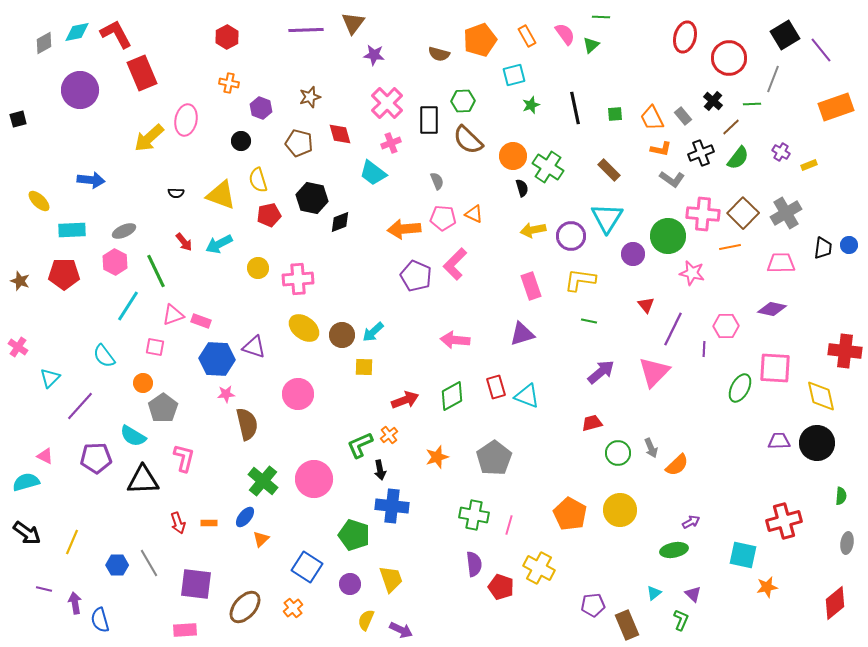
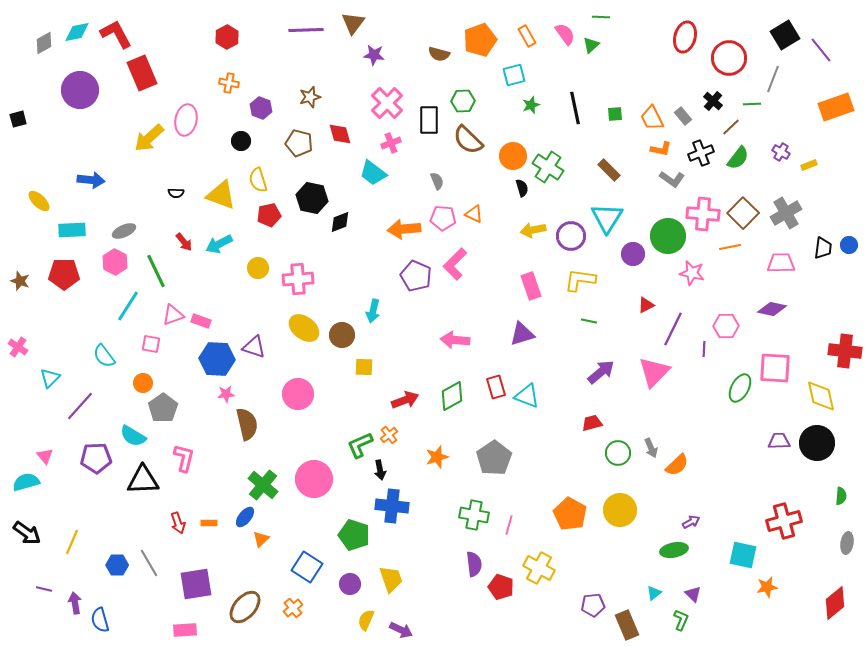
red triangle at (646, 305): rotated 42 degrees clockwise
cyan arrow at (373, 332): moved 21 px up; rotated 35 degrees counterclockwise
pink square at (155, 347): moved 4 px left, 3 px up
pink triangle at (45, 456): rotated 24 degrees clockwise
green cross at (263, 481): moved 4 px down
purple square at (196, 584): rotated 16 degrees counterclockwise
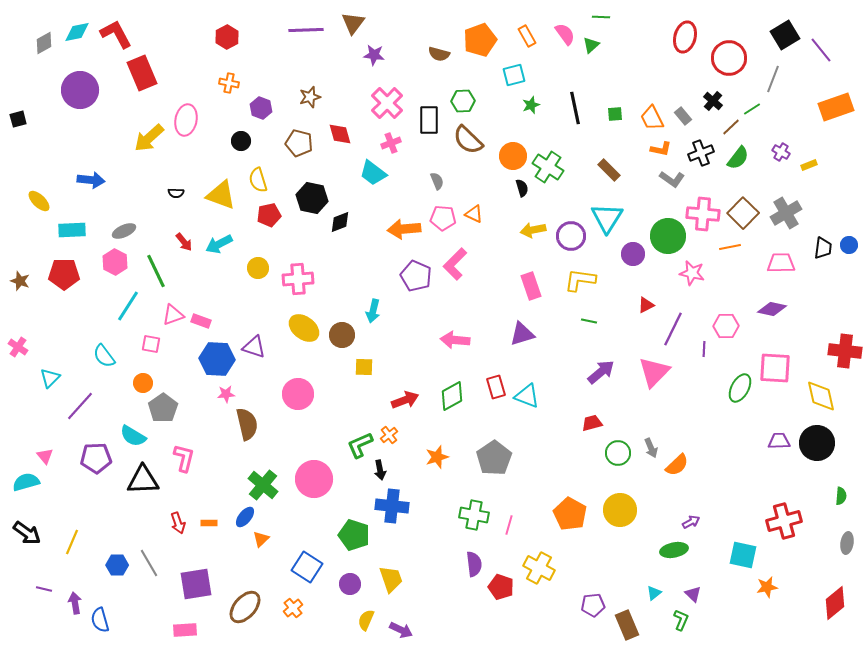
green line at (752, 104): moved 5 px down; rotated 30 degrees counterclockwise
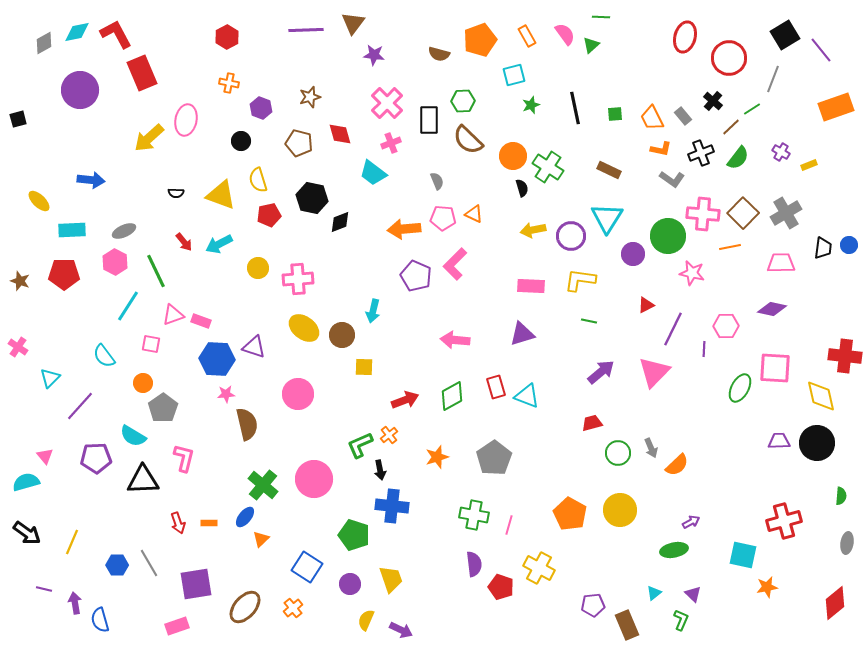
brown rectangle at (609, 170): rotated 20 degrees counterclockwise
pink rectangle at (531, 286): rotated 68 degrees counterclockwise
red cross at (845, 351): moved 5 px down
pink rectangle at (185, 630): moved 8 px left, 4 px up; rotated 15 degrees counterclockwise
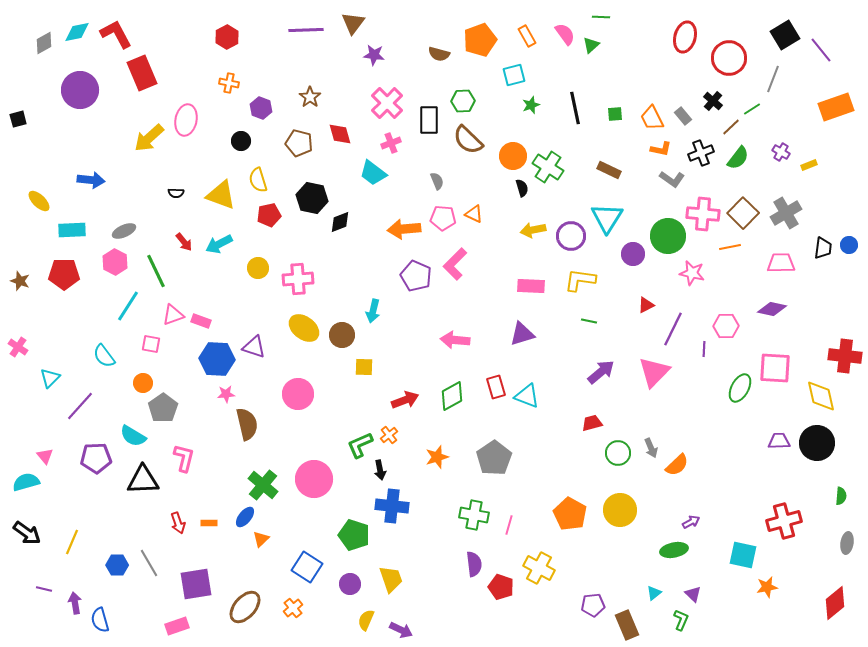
brown star at (310, 97): rotated 20 degrees counterclockwise
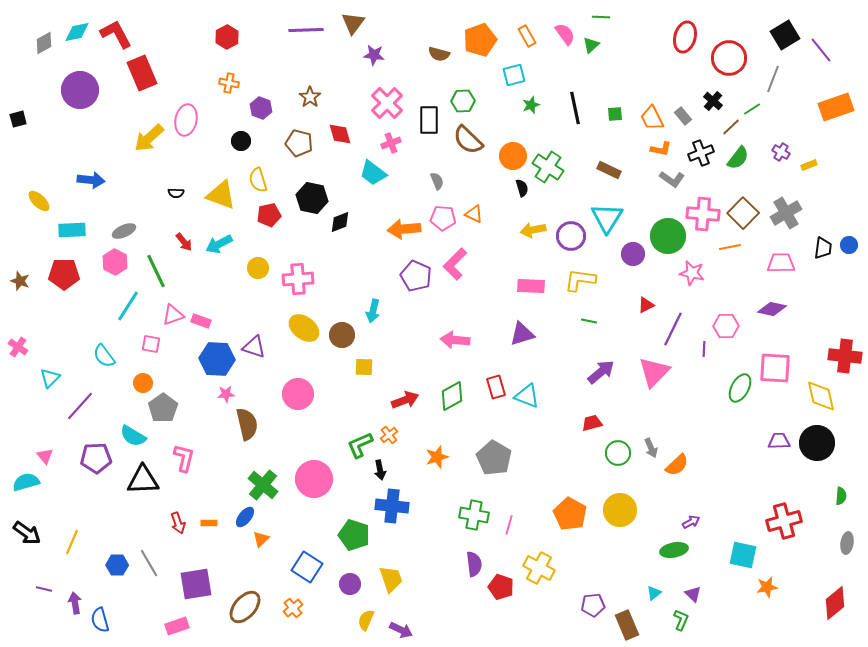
gray pentagon at (494, 458): rotated 8 degrees counterclockwise
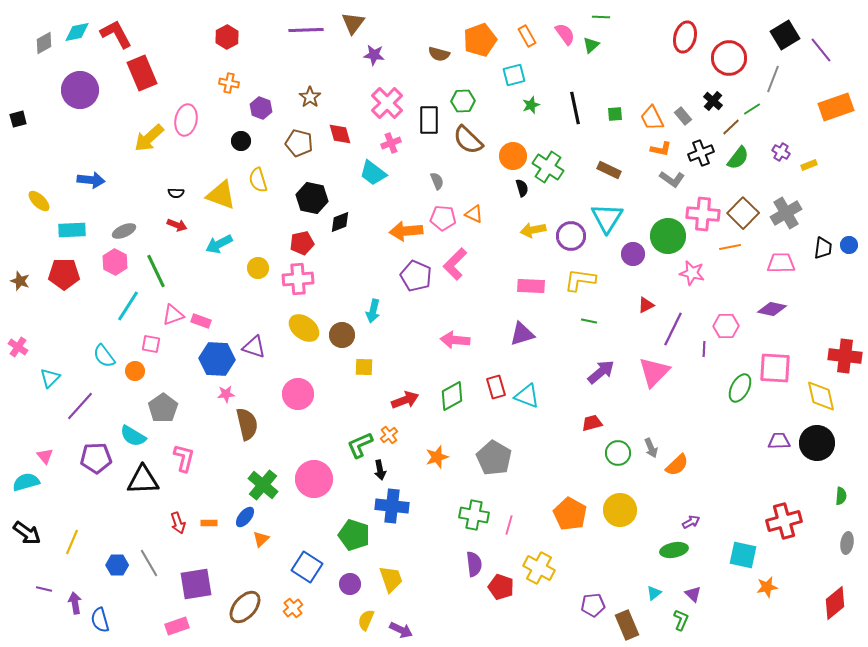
red pentagon at (269, 215): moved 33 px right, 28 px down
orange arrow at (404, 229): moved 2 px right, 2 px down
red arrow at (184, 242): moved 7 px left, 17 px up; rotated 30 degrees counterclockwise
orange circle at (143, 383): moved 8 px left, 12 px up
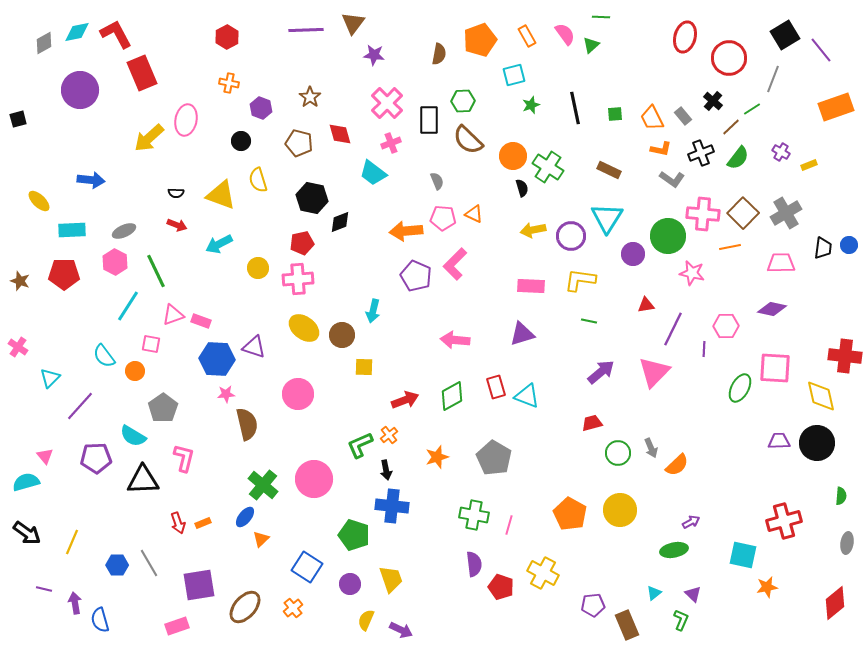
brown semicircle at (439, 54): rotated 95 degrees counterclockwise
red triangle at (646, 305): rotated 18 degrees clockwise
black arrow at (380, 470): moved 6 px right
orange rectangle at (209, 523): moved 6 px left; rotated 21 degrees counterclockwise
yellow cross at (539, 568): moved 4 px right, 5 px down
purple square at (196, 584): moved 3 px right, 1 px down
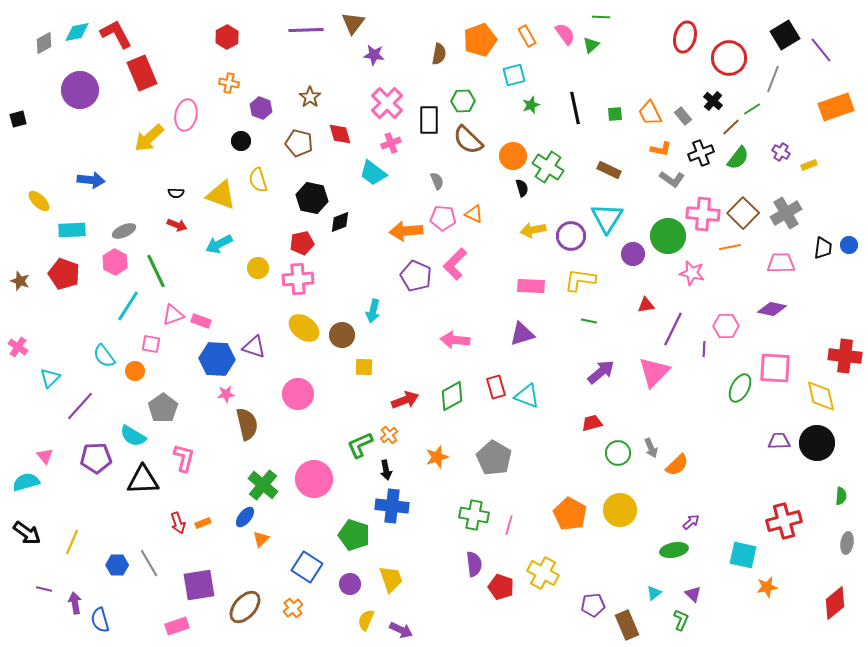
orange trapezoid at (652, 118): moved 2 px left, 5 px up
pink ellipse at (186, 120): moved 5 px up
red pentagon at (64, 274): rotated 20 degrees clockwise
purple arrow at (691, 522): rotated 12 degrees counterclockwise
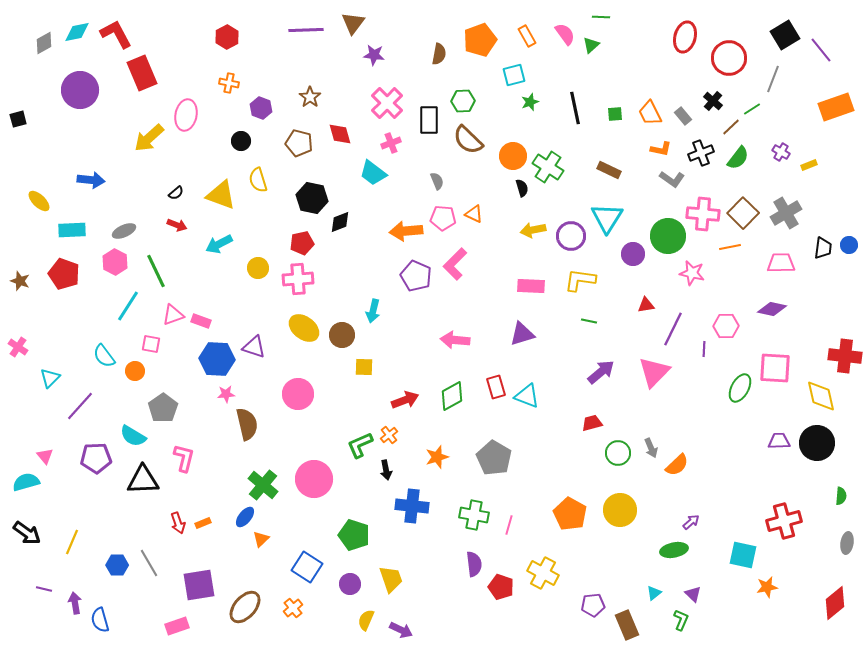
green star at (531, 105): moved 1 px left, 3 px up
black semicircle at (176, 193): rotated 42 degrees counterclockwise
blue cross at (392, 506): moved 20 px right
